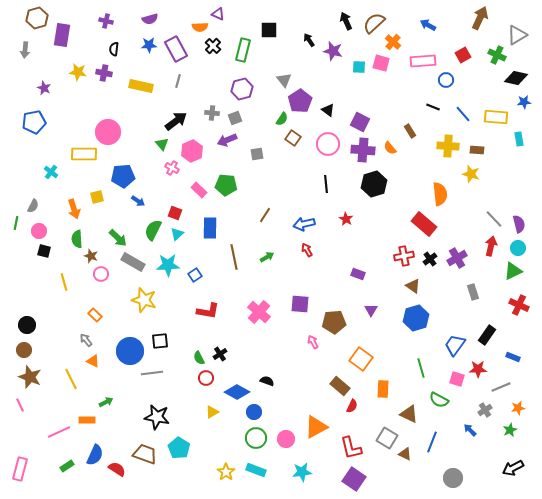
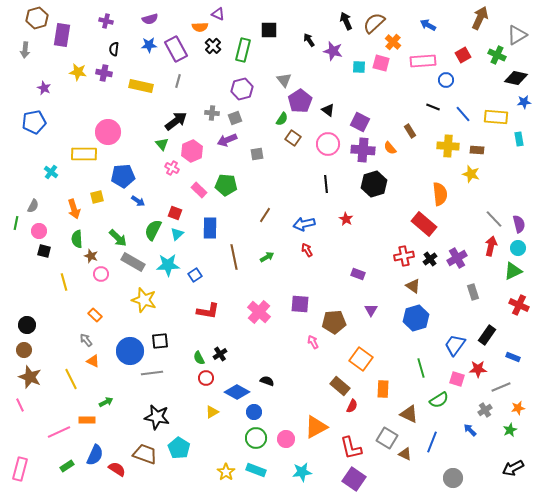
green semicircle at (439, 400): rotated 60 degrees counterclockwise
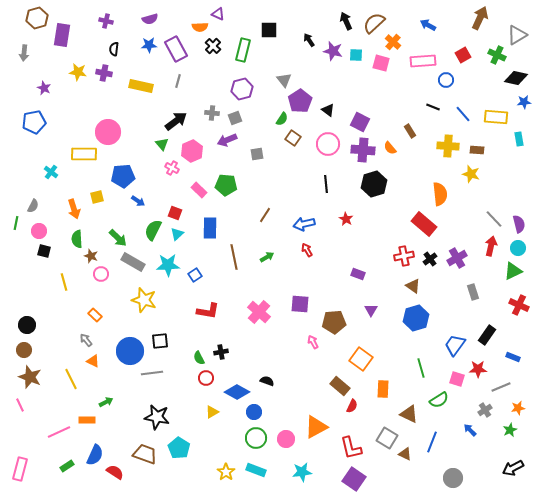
gray arrow at (25, 50): moved 1 px left, 3 px down
cyan square at (359, 67): moved 3 px left, 12 px up
black cross at (220, 354): moved 1 px right, 2 px up; rotated 24 degrees clockwise
red semicircle at (117, 469): moved 2 px left, 3 px down
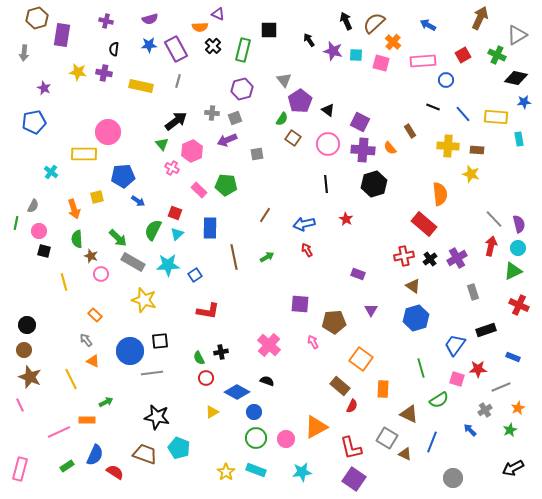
pink cross at (259, 312): moved 10 px right, 33 px down
black rectangle at (487, 335): moved 1 px left, 5 px up; rotated 36 degrees clockwise
orange star at (518, 408): rotated 16 degrees counterclockwise
cyan pentagon at (179, 448): rotated 10 degrees counterclockwise
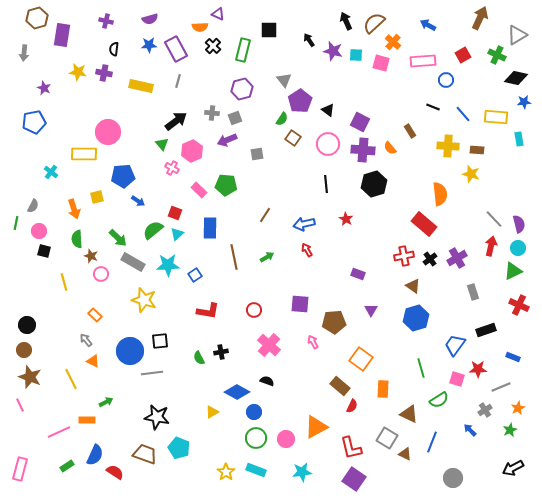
green semicircle at (153, 230): rotated 25 degrees clockwise
red circle at (206, 378): moved 48 px right, 68 px up
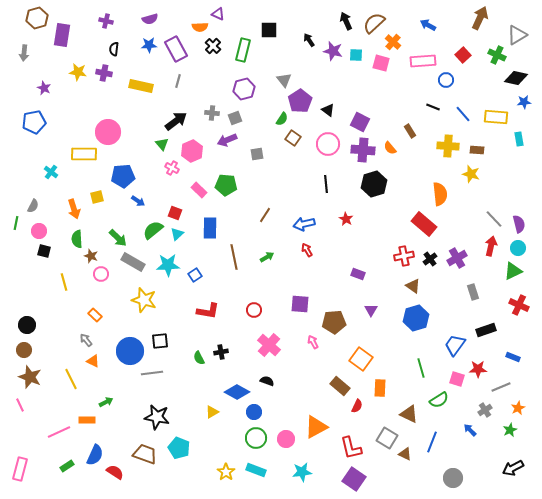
red square at (463, 55): rotated 14 degrees counterclockwise
purple hexagon at (242, 89): moved 2 px right
orange rectangle at (383, 389): moved 3 px left, 1 px up
red semicircle at (352, 406): moved 5 px right
